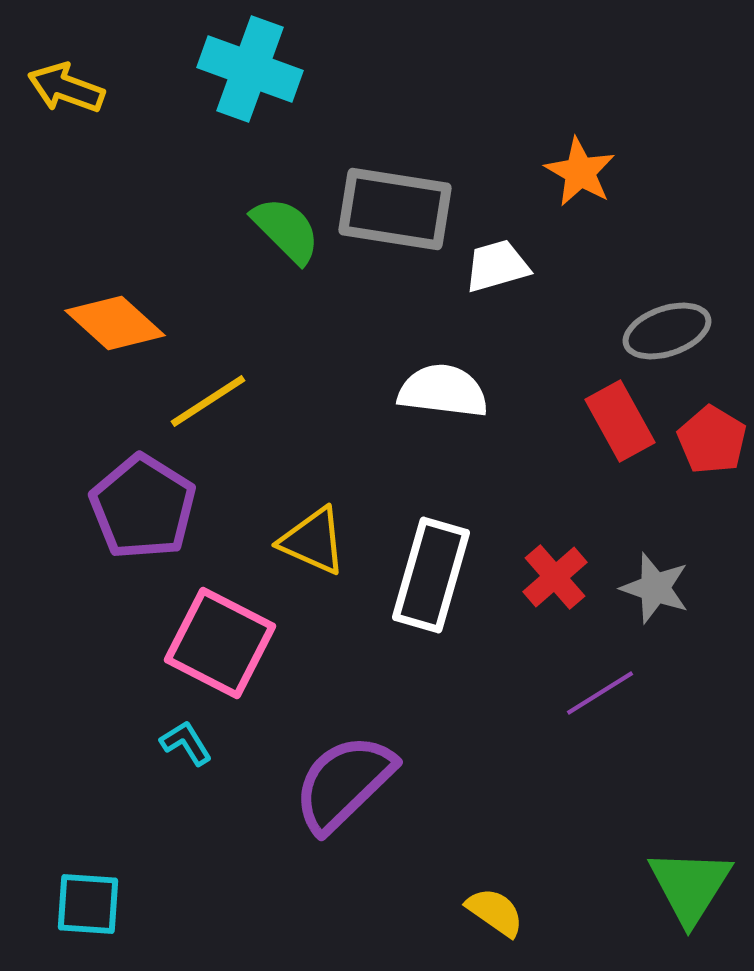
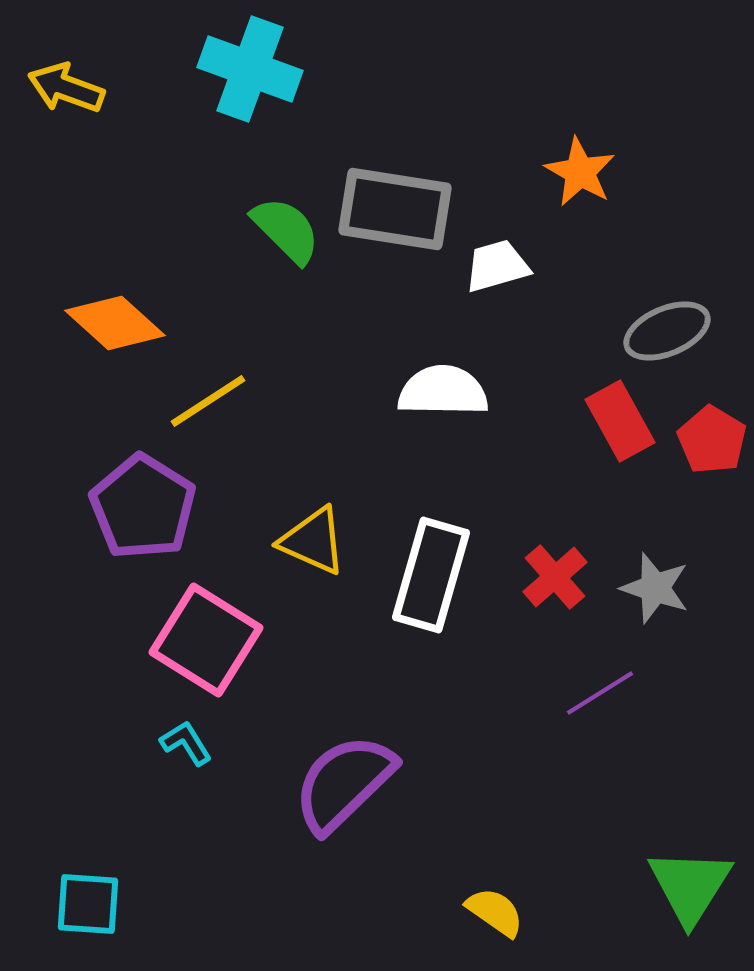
gray ellipse: rotated 4 degrees counterclockwise
white semicircle: rotated 6 degrees counterclockwise
pink square: moved 14 px left, 3 px up; rotated 5 degrees clockwise
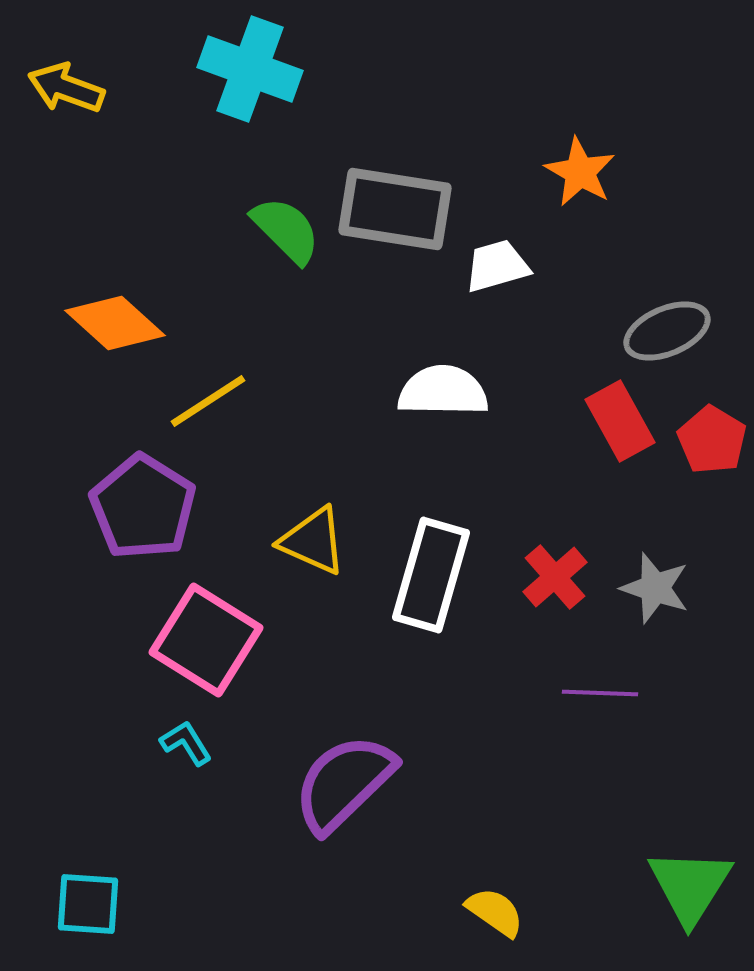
purple line: rotated 34 degrees clockwise
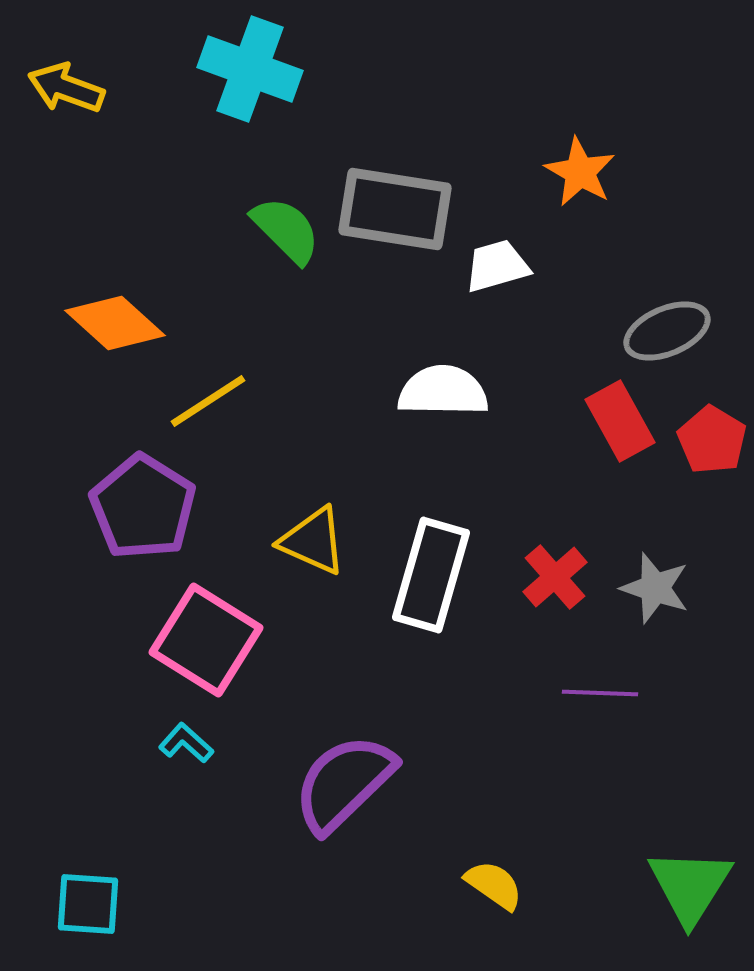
cyan L-shape: rotated 16 degrees counterclockwise
yellow semicircle: moved 1 px left, 27 px up
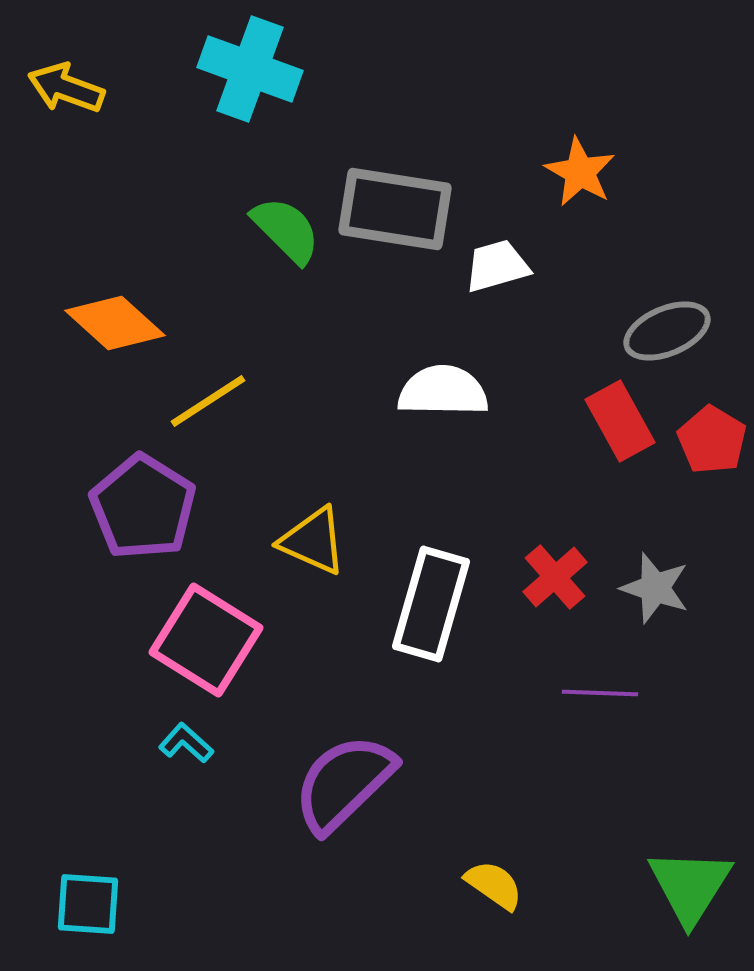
white rectangle: moved 29 px down
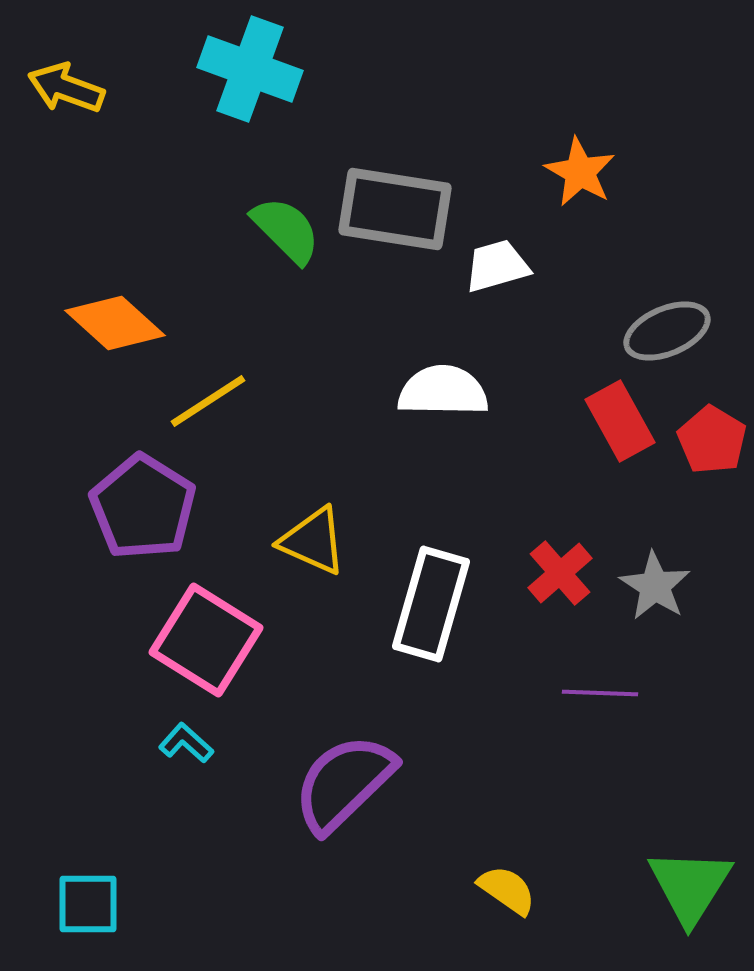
red cross: moved 5 px right, 4 px up
gray star: moved 2 px up; rotated 14 degrees clockwise
yellow semicircle: moved 13 px right, 5 px down
cyan square: rotated 4 degrees counterclockwise
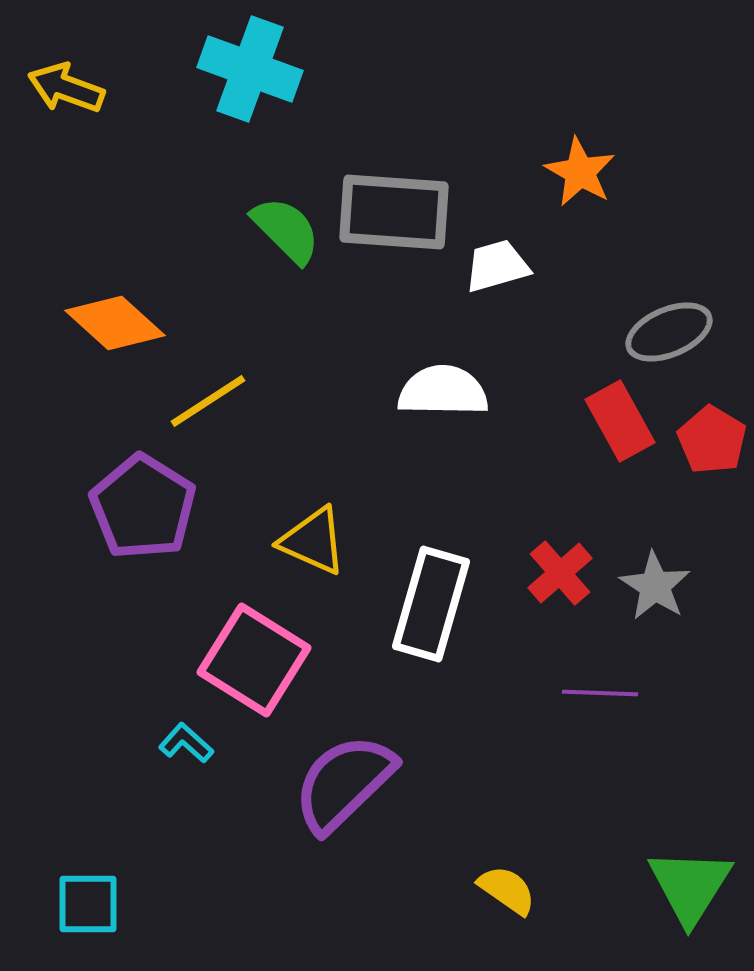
gray rectangle: moved 1 px left, 3 px down; rotated 5 degrees counterclockwise
gray ellipse: moved 2 px right, 1 px down
pink square: moved 48 px right, 20 px down
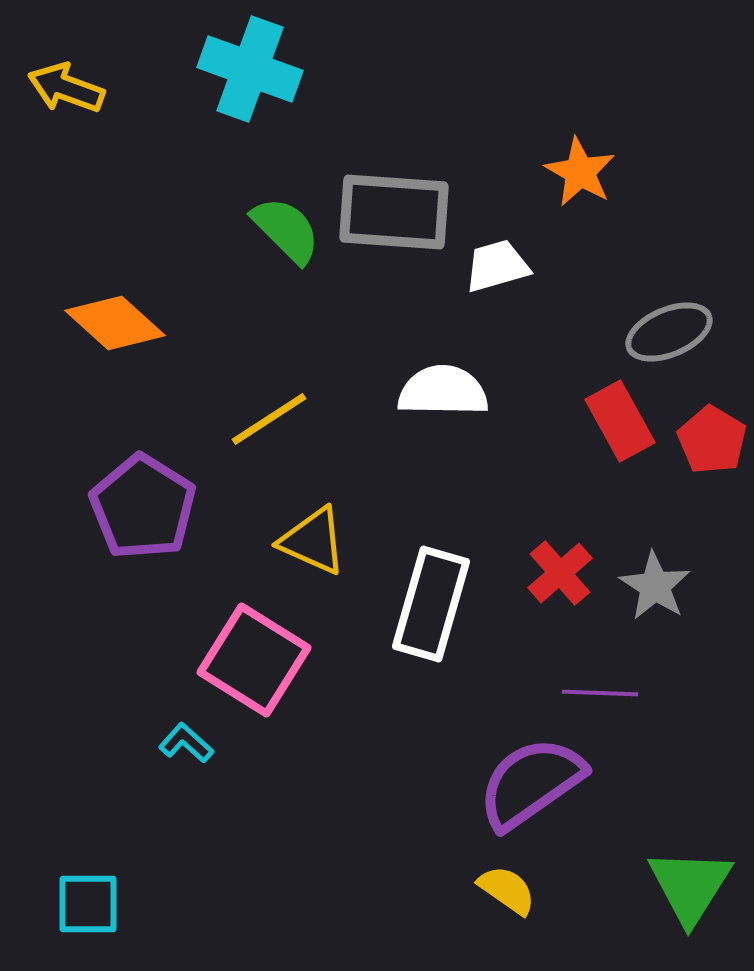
yellow line: moved 61 px right, 18 px down
purple semicircle: moved 187 px right; rotated 9 degrees clockwise
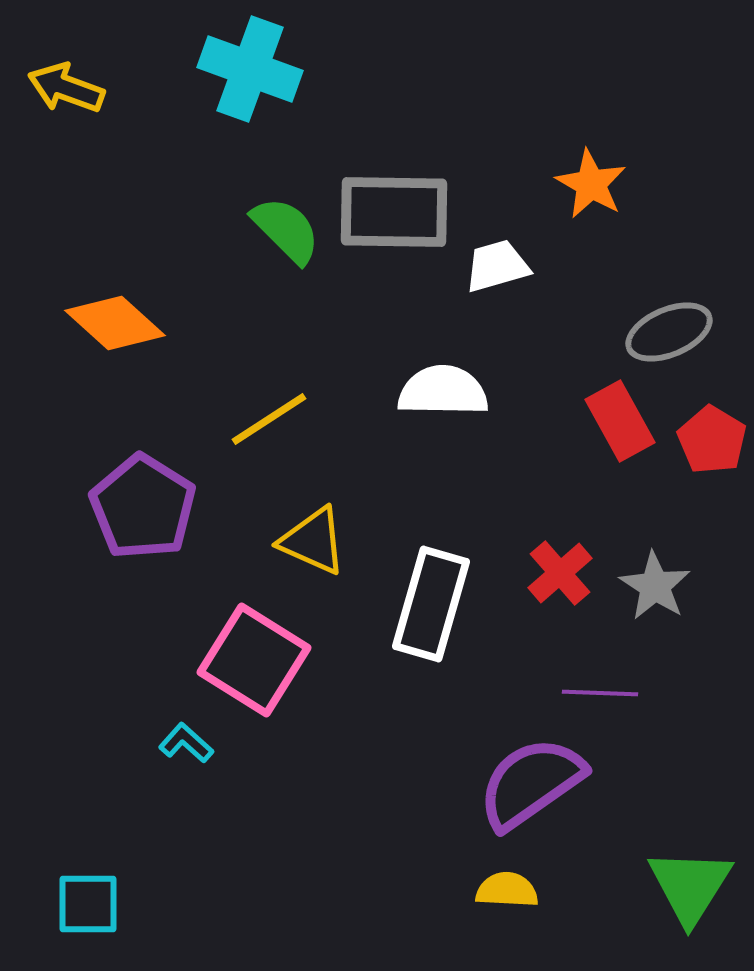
orange star: moved 11 px right, 12 px down
gray rectangle: rotated 3 degrees counterclockwise
yellow semicircle: rotated 32 degrees counterclockwise
